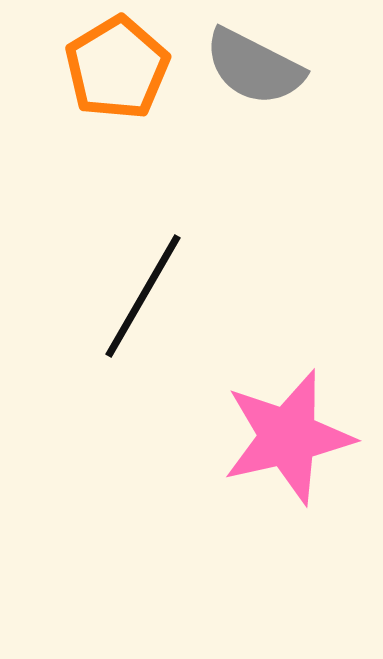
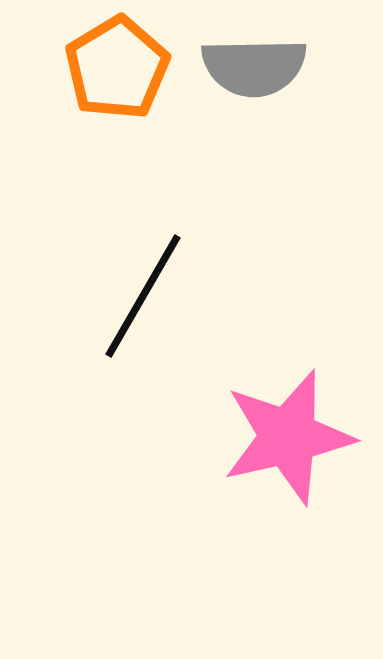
gray semicircle: rotated 28 degrees counterclockwise
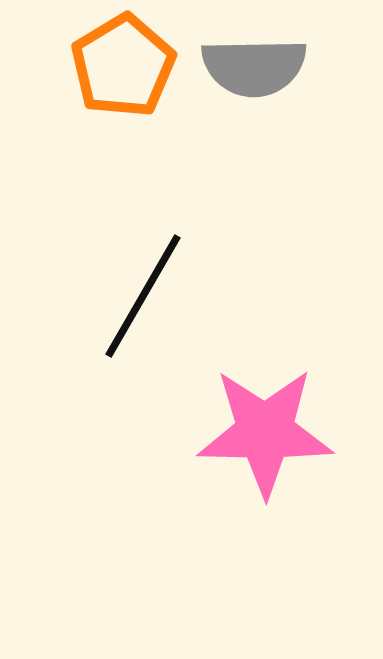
orange pentagon: moved 6 px right, 2 px up
pink star: moved 23 px left, 5 px up; rotated 14 degrees clockwise
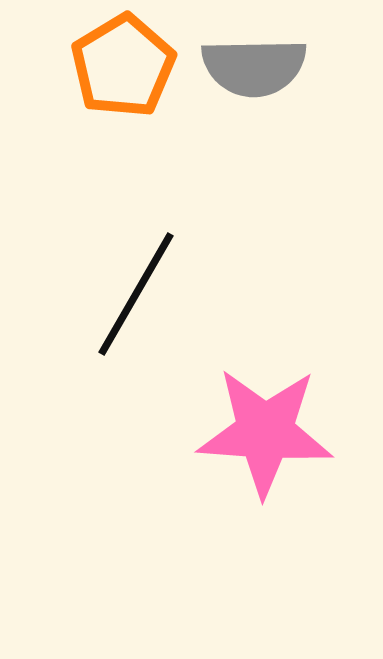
black line: moved 7 px left, 2 px up
pink star: rotated 3 degrees clockwise
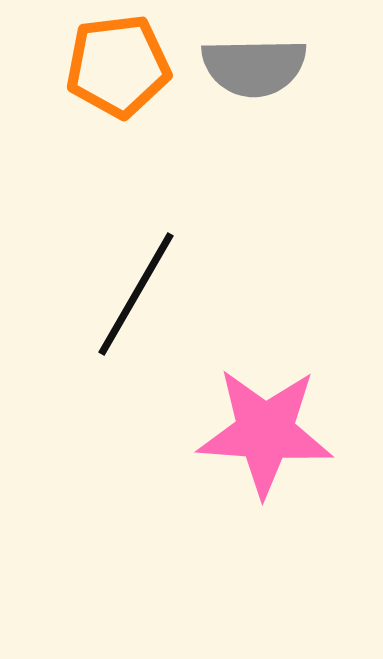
orange pentagon: moved 5 px left; rotated 24 degrees clockwise
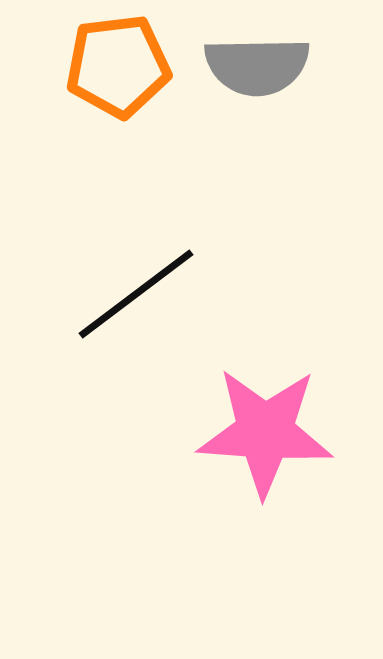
gray semicircle: moved 3 px right, 1 px up
black line: rotated 23 degrees clockwise
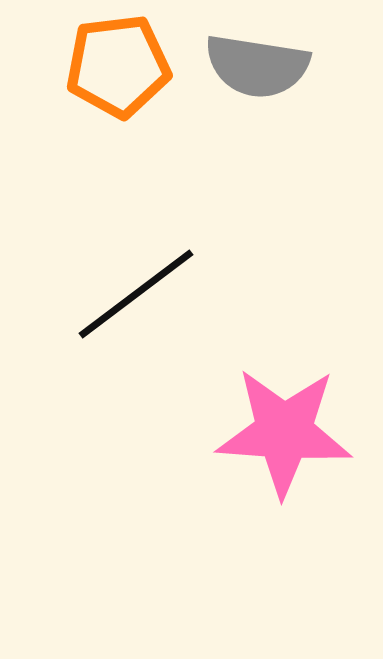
gray semicircle: rotated 10 degrees clockwise
pink star: moved 19 px right
